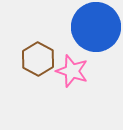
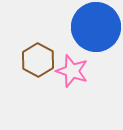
brown hexagon: moved 1 px down
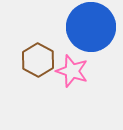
blue circle: moved 5 px left
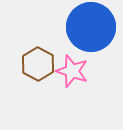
brown hexagon: moved 4 px down
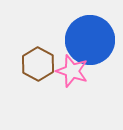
blue circle: moved 1 px left, 13 px down
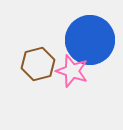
brown hexagon: rotated 16 degrees clockwise
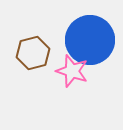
brown hexagon: moved 5 px left, 11 px up
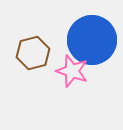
blue circle: moved 2 px right
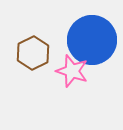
brown hexagon: rotated 12 degrees counterclockwise
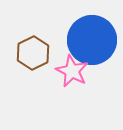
pink star: rotated 8 degrees clockwise
